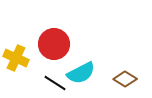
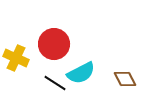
brown diamond: rotated 30 degrees clockwise
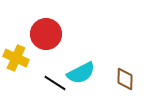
red circle: moved 8 px left, 10 px up
brown diamond: rotated 30 degrees clockwise
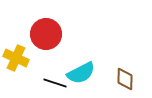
black line: rotated 15 degrees counterclockwise
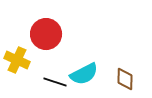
yellow cross: moved 1 px right, 2 px down
cyan semicircle: moved 3 px right, 1 px down
black line: moved 1 px up
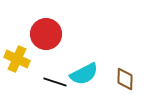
yellow cross: moved 1 px up
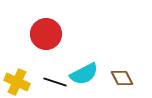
yellow cross: moved 23 px down
brown diamond: moved 3 px left, 1 px up; rotated 30 degrees counterclockwise
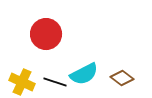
brown diamond: rotated 25 degrees counterclockwise
yellow cross: moved 5 px right
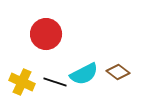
brown diamond: moved 4 px left, 6 px up
